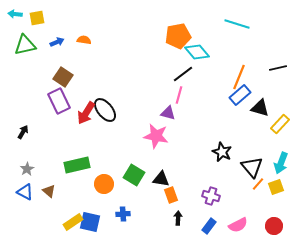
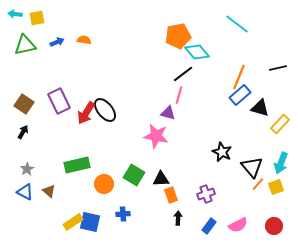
cyan line at (237, 24): rotated 20 degrees clockwise
brown square at (63, 77): moved 39 px left, 27 px down
black triangle at (161, 179): rotated 12 degrees counterclockwise
purple cross at (211, 196): moved 5 px left, 2 px up; rotated 36 degrees counterclockwise
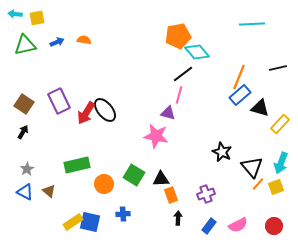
cyan line at (237, 24): moved 15 px right; rotated 40 degrees counterclockwise
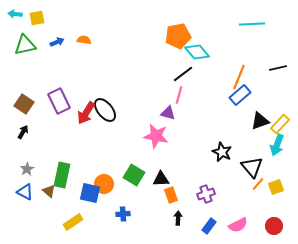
black triangle at (260, 108): moved 13 px down; rotated 36 degrees counterclockwise
cyan arrow at (281, 163): moved 4 px left, 18 px up
green rectangle at (77, 165): moved 15 px left, 10 px down; rotated 65 degrees counterclockwise
blue square at (90, 222): moved 29 px up
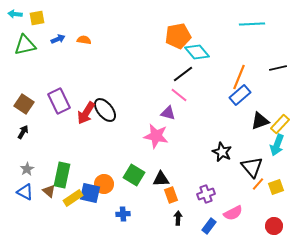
blue arrow at (57, 42): moved 1 px right, 3 px up
pink line at (179, 95): rotated 66 degrees counterclockwise
yellow rectangle at (73, 222): moved 24 px up
pink semicircle at (238, 225): moved 5 px left, 12 px up
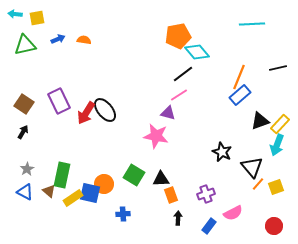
pink line at (179, 95): rotated 72 degrees counterclockwise
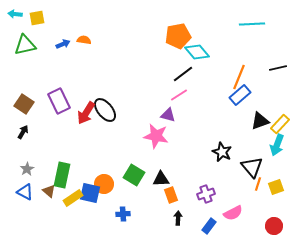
blue arrow at (58, 39): moved 5 px right, 5 px down
purple triangle at (168, 113): moved 2 px down
orange line at (258, 184): rotated 24 degrees counterclockwise
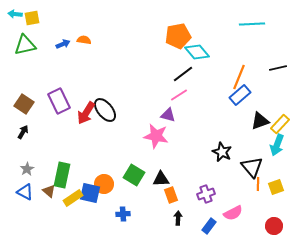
yellow square at (37, 18): moved 5 px left
orange line at (258, 184): rotated 16 degrees counterclockwise
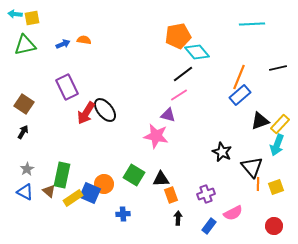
purple rectangle at (59, 101): moved 8 px right, 14 px up
blue square at (90, 193): rotated 10 degrees clockwise
